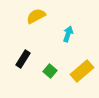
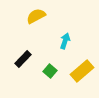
cyan arrow: moved 3 px left, 7 px down
black rectangle: rotated 12 degrees clockwise
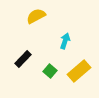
yellow rectangle: moved 3 px left
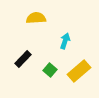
yellow semicircle: moved 2 px down; rotated 24 degrees clockwise
green square: moved 1 px up
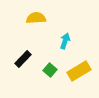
yellow rectangle: rotated 10 degrees clockwise
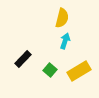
yellow semicircle: moved 26 px right; rotated 108 degrees clockwise
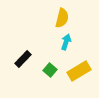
cyan arrow: moved 1 px right, 1 px down
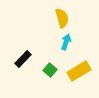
yellow semicircle: rotated 30 degrees counterclockwise
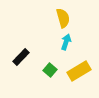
yellow semicircle: moved 1 px right
black rectangle: moved 2 px left, 2 px up
